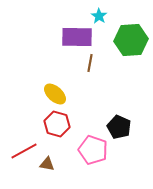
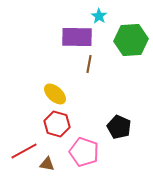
brown line: moved 1 px left, 1 px down
pink pentagon: moved 9 px left, 2 px down
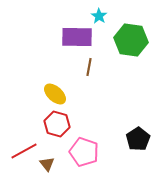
green hexagon: rotated 12 degrees clockwise
brown line: moved 3 px down
black pentagon: moved 19 px right, 12 px down; rotated 15 degrees clockwise
brown triangle: rotated 42 degrees clockwise
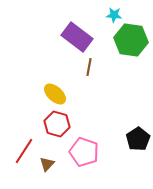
cyan star: moved 15 px right, 1 px up; rotated 28 degrees counterclockwise
purple rectangle: rotated 36 degrees clockwise
red line: rotated 28 degrees counterclockwise
brown triangle: rotated 21 degrees clockwise
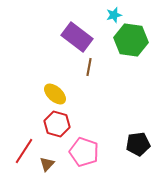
cyan star: rotated 21 degrees counterclockwise
black pentagon: moved 5 px down; rotated 25 degrees clockwise
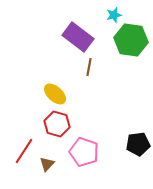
purple rectangle: moved 1 px right
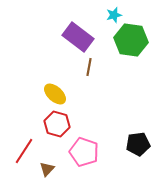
brown triangle: moved 5 px down
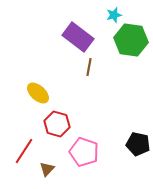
yellow ellipse: moved 17 px left, 1 px up
black pentagon: rotated 20 degrees clockwise
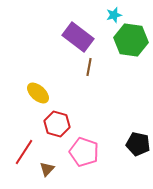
red line: moved 1 px down
